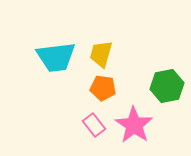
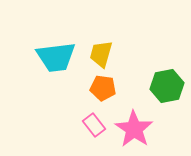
pink star: moved 4 px down
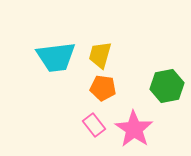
yellow trapezoid: moved 1 px left, 1 px down
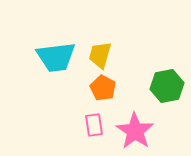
orange pentagon: rotated 20 degrees clockwise
pink rectangle: rotated 30 degrees clockwise
pink star: moved 1 px right, 2 px down
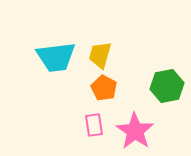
orange pentagon: moved 1 px right
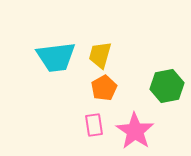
orange pentagon: rotated 15 degrees clockwise
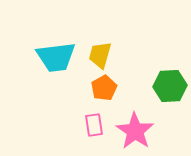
green hexagon: moved 3 px right; rotated 8 degrees clockwise
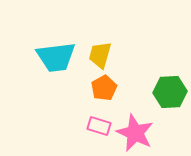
green hexagon: moved 6 px down
pink rectangle: moved 5 px right, 1 px down; rotated 65 degrees counterclockwise
pink star: moved 2 px down; rotated 9 degrees counterclockwise
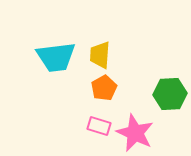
yellow trapezoid: rotated 12 degrees counterclockwise
green hexagon: moved 2 px down
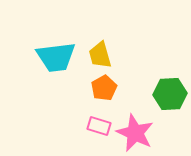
yellow trapezoid: rotated 20 degrees counterclockwise
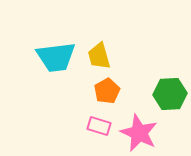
yellow trapezoid: moved 1 px left, 1 px down
orange pentagon: moved 3 px right, 3 px down
pink star: moved 4 px right
